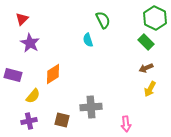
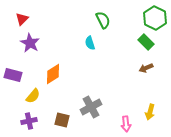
cyan semicircle: moved 2 px right, 3 px down
yellow arrow: moved 23 px down; rotated 14 degrees counterclockwise
gray cross: rotated 25 degrees counterclockwise
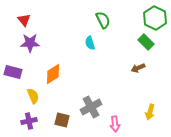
red triangle: moved 2 px right, 1 px down; rotated 24 degrees counterclockwise
purple star: rotated 30 degrees counterclockwise
brown arrow: moved 8 px left
purple rectangle: moved 3 px up
yellow semicircle: rotated 63 degrees counterclockwise
pink arrow: moved 11 px left
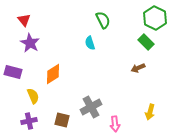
purple star: rotated 30 degrees clockwise
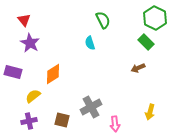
yellow semicircle: rotated 105 degrees counterclockwise
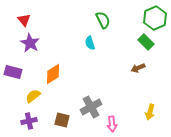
green hexagon: rotated 10 degrees clockwise
pink arrow: moved 3 px left
